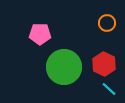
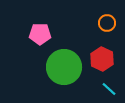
red hexagon: moved 2 px left, 5 px up
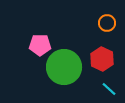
pink pentagon: moved 11 px down
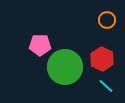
orange circle: moved 3 px up
green circle: moved 1 px right
cyan line: moved 3 px left, 3 px up
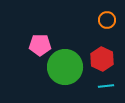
cyan line: rotated 49 degrees counterclockwise
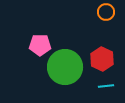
orange circle: moved 1 px left, 8 px up
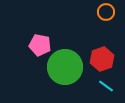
pink pentagon: rotated 10 degrees clockwise
red hexagon: rotated 15 degrees clockwise
cyan line: rotated 42 degrees clockwise
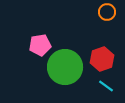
orange circle: moved 1 px right
pink pentagon: rotated 20 degrees counterclockwise
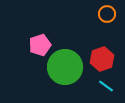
orange circle: moved 2 px down
pink pentagon: rotated 10 degrees counterclockwise
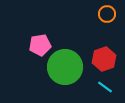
pink pentagon: rotated 10 degrees clockwise
red hexagon: moved 2 px right
cyan line: moved 1 px left, 1 px down
